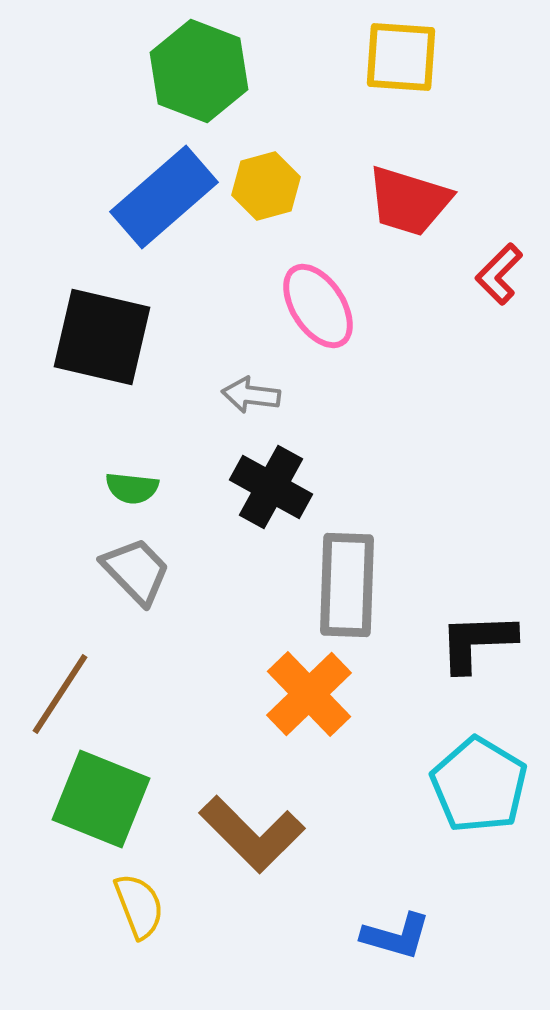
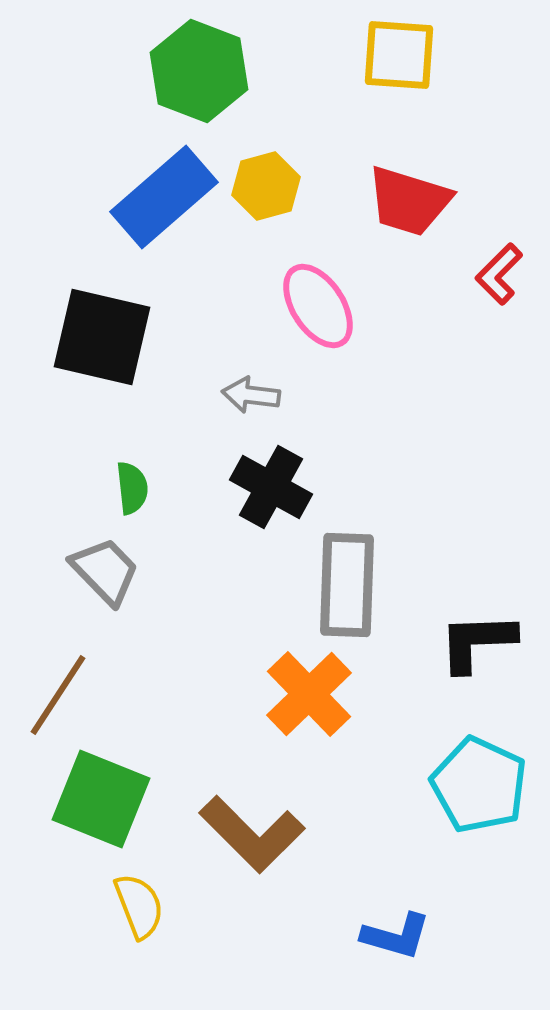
yellow square: moved 2 px left, 2 px up
green semicircle: rotated 102 degrees counterclockwise
gray trapezoid: moved 31 px left
brown line: moved 2 px left, 1 px down
cyan pentagon: rotated 6 degrees counterclockwise
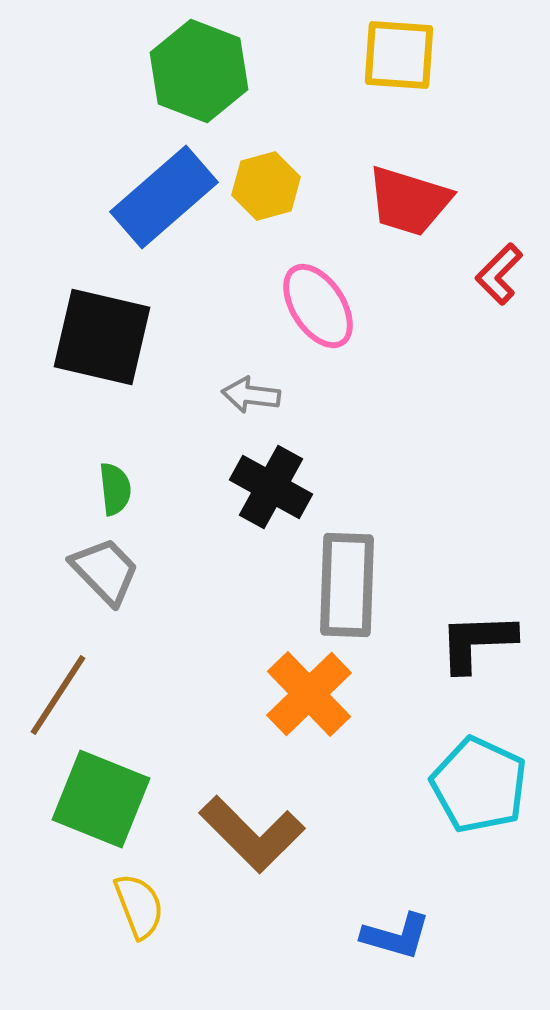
green semicircle: moved 17 px left, 1 px down
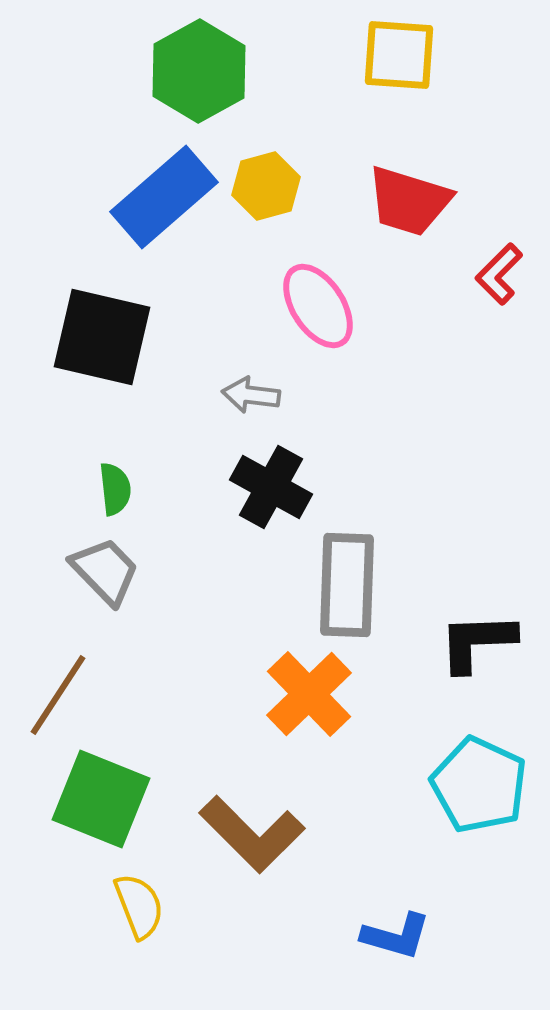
green hexagon: rotated 10 degrees clockwise
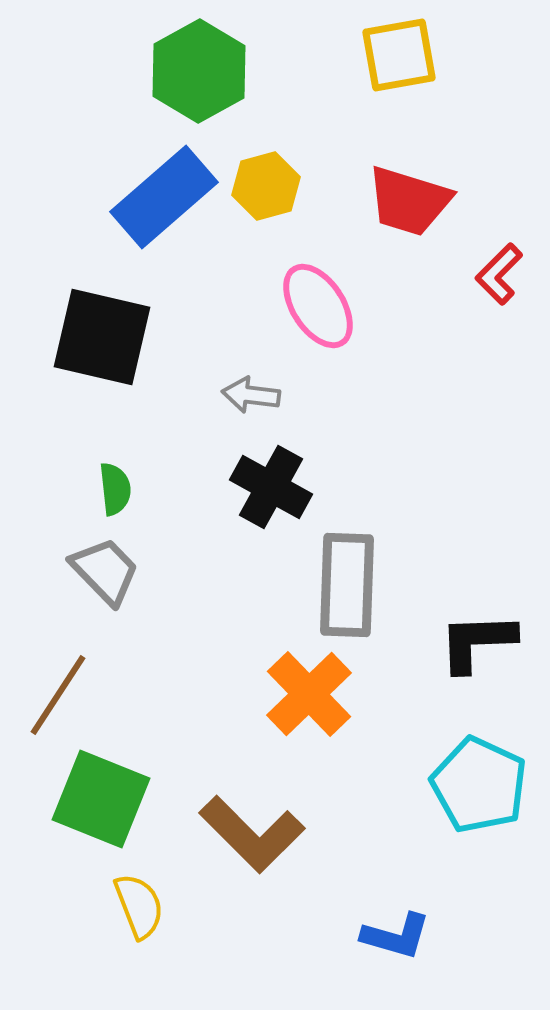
yellow square: rotated 14 degrees counterclockwise
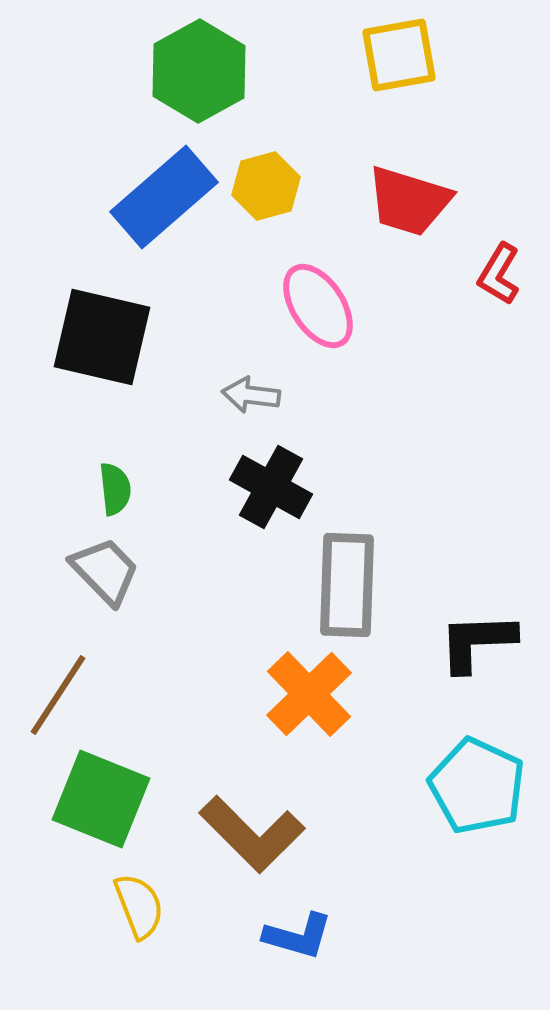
red L-shape: rotated 14 degrees counterclockwise
cyan pentagon: moved 2 px left, 1 px down
blue L-shape: moved 98 px left
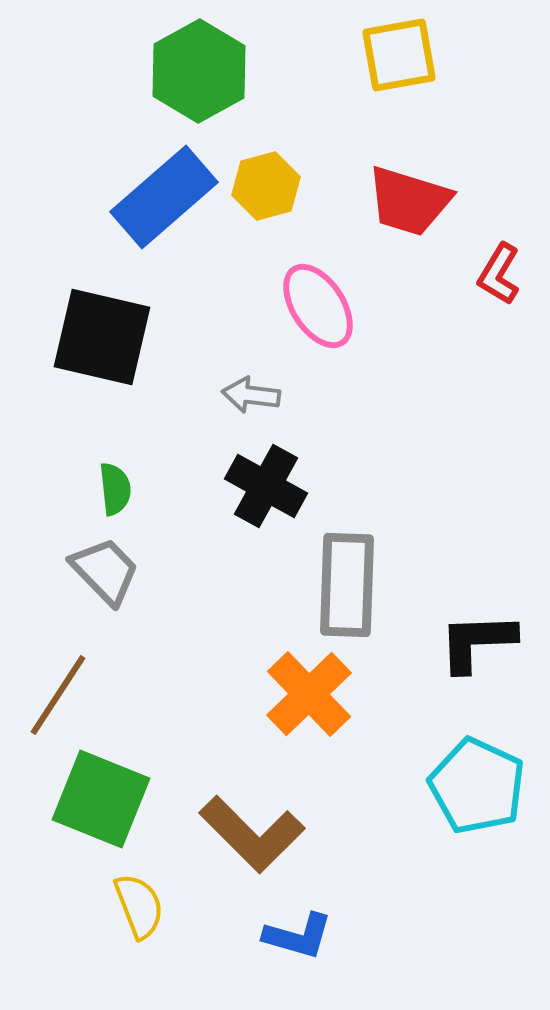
black cross: moved 5 px left, 1 px up
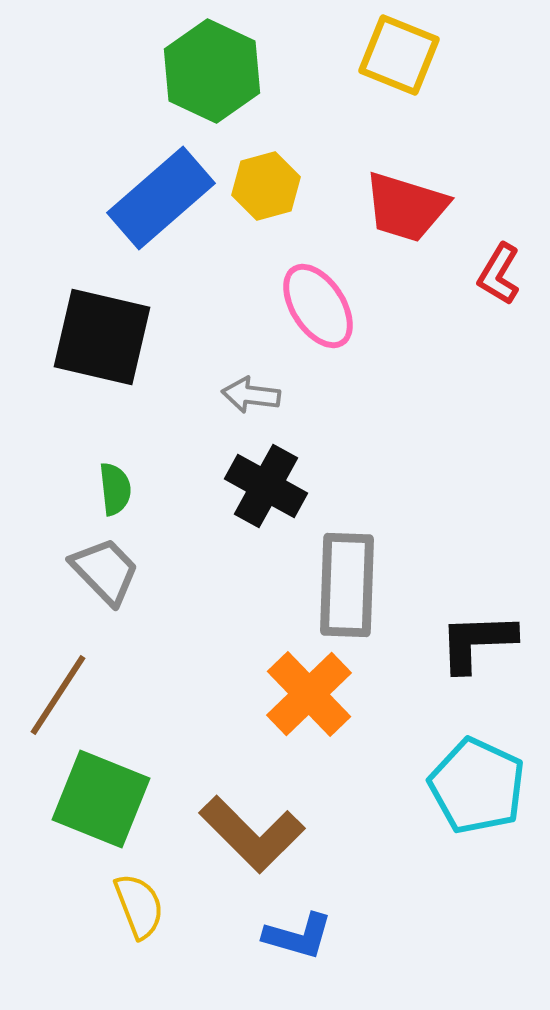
yellow square: rotated 32 degrees clockwise
green hexagon: moved 13 px right; rotated 6 degrees counterclockwise
blue rectangle: moved 3 px left, 1 px down
red trapezoid: moved 3 px left, 6 px down
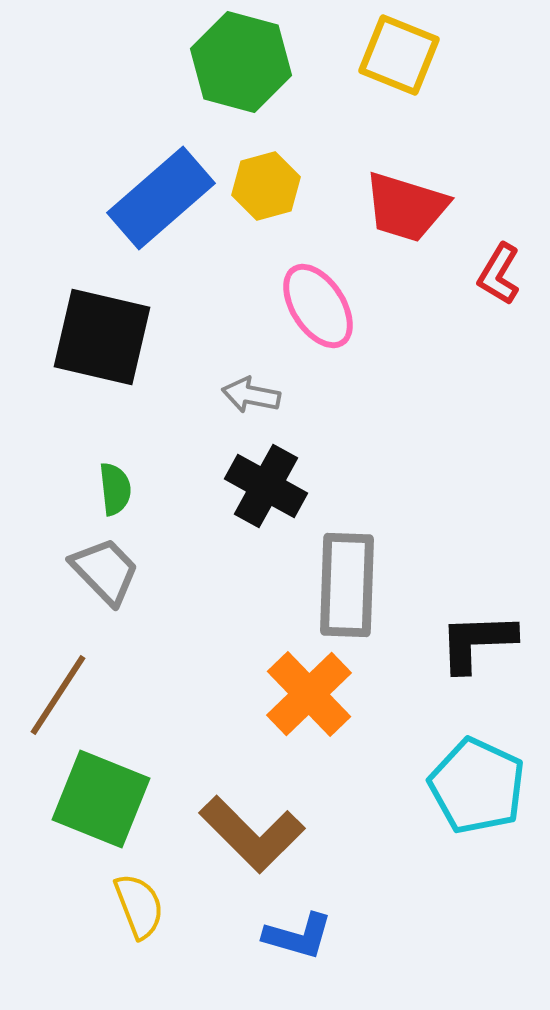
green hexagon: moved 29 px right, 9 px up; rotated 10 degrees counterclockwise
gray arrow: rotated 4 degrees clockwise
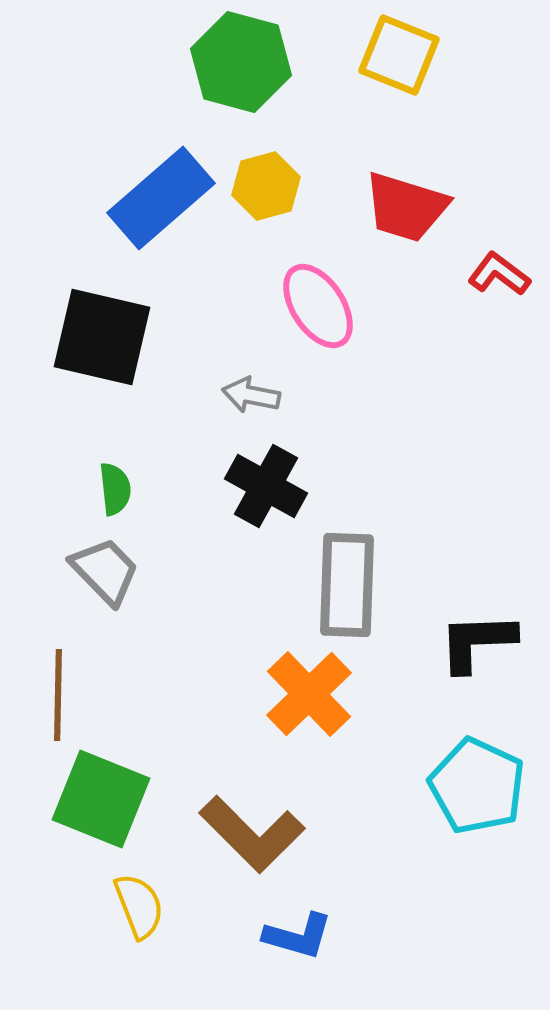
red L-shape: rotated 96 degrees clockwise
brown line: rotated 32 degrees counterclockwise
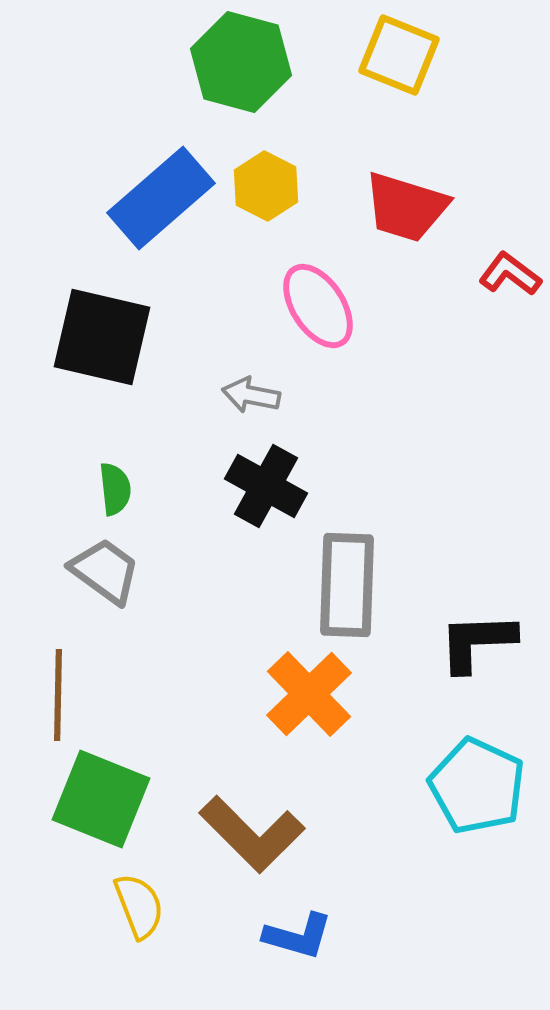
yellow hexagon: rotated 18 degrees counterclockwise
red L-shape: moved 11 px right
gray trapezoid: rotated 10 degrees counterclockwise
